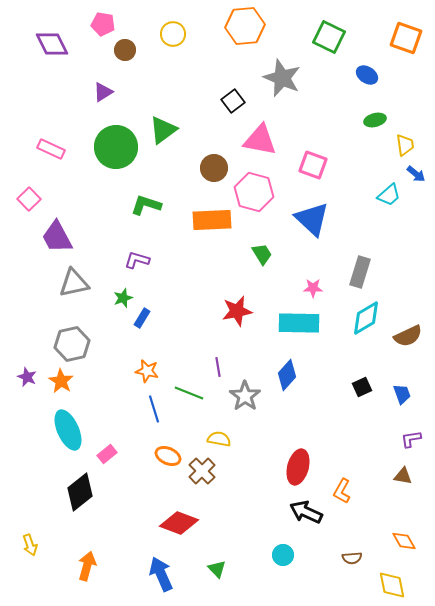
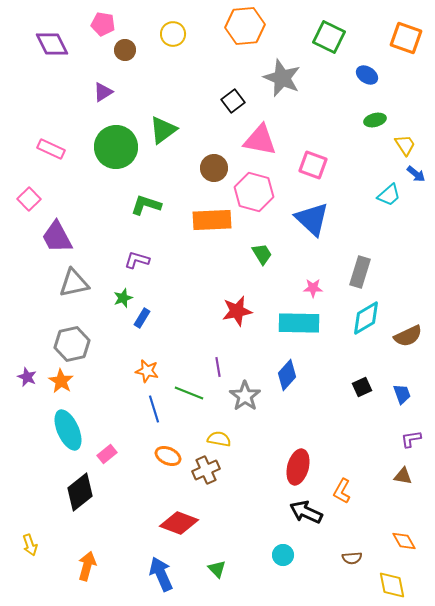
yellow trapezoid at (405, 145): rotated 25 degrees counterclockwise
brown cross at (202, 471): moved 4 px right, 1 px up; rotated 20 degrees clockwise
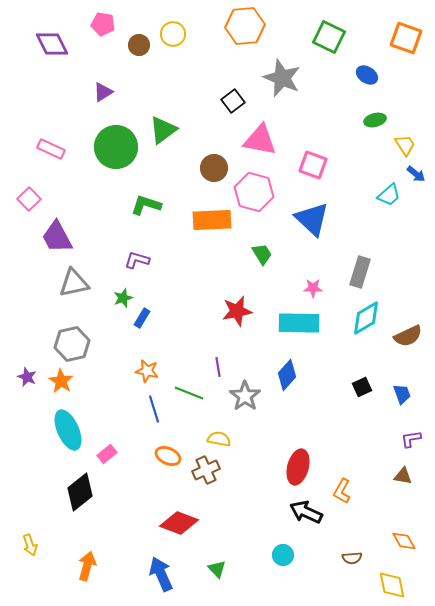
brown circle at (125, 50): moved 14 px right, 5 px up
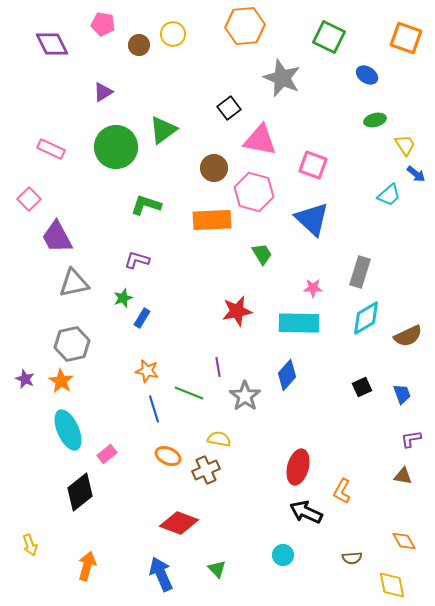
black square at (233, 101): moved 4 px left, 7 px down
purple star at (27, 377): moved 2 px left, 2 px down
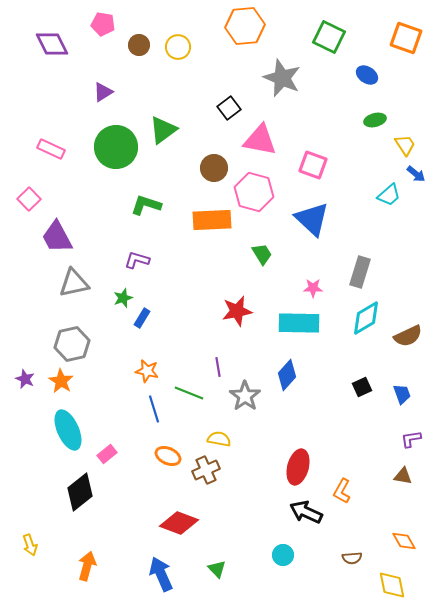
yellow circle at (173, 34): moved 5 px right, 13 px down
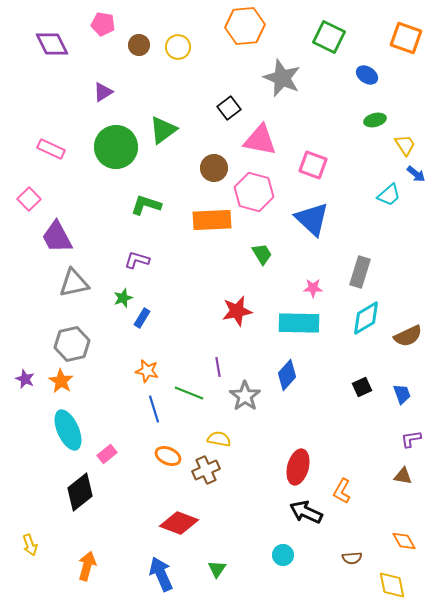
green triangle at (217, 569): rotated 18 degrees clockwise
